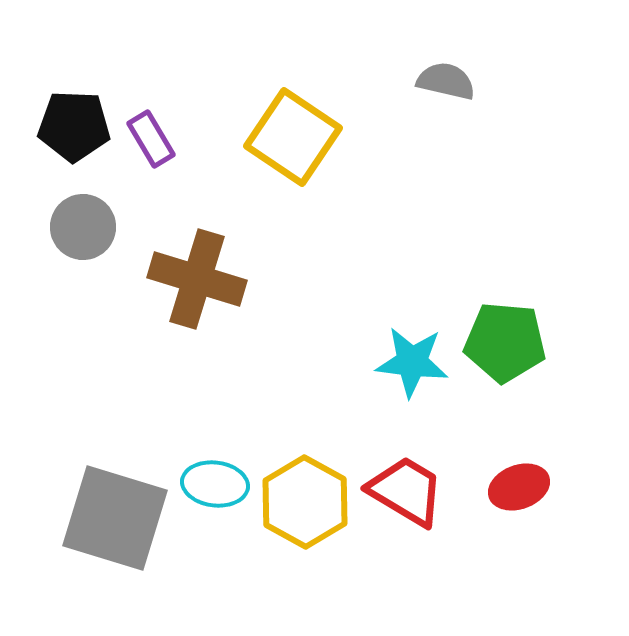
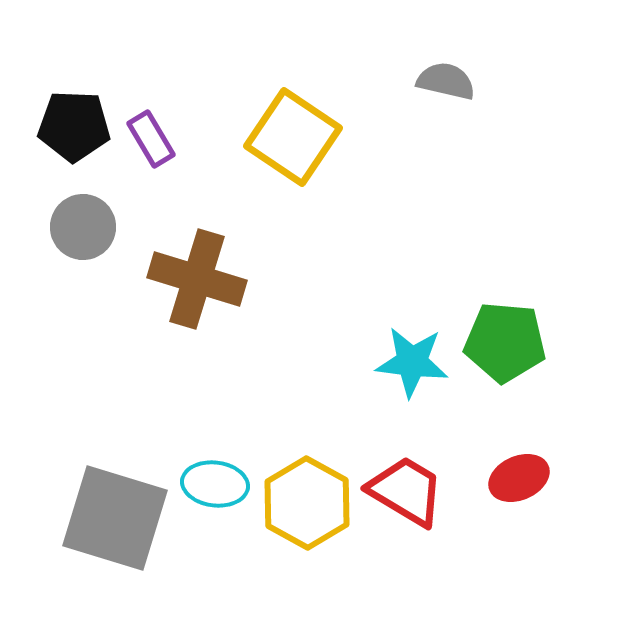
red ellipse: moved 9 px up; rotated 4 degrees counterclockwise
yellow hexagon: moved 2 px right, 1 px down
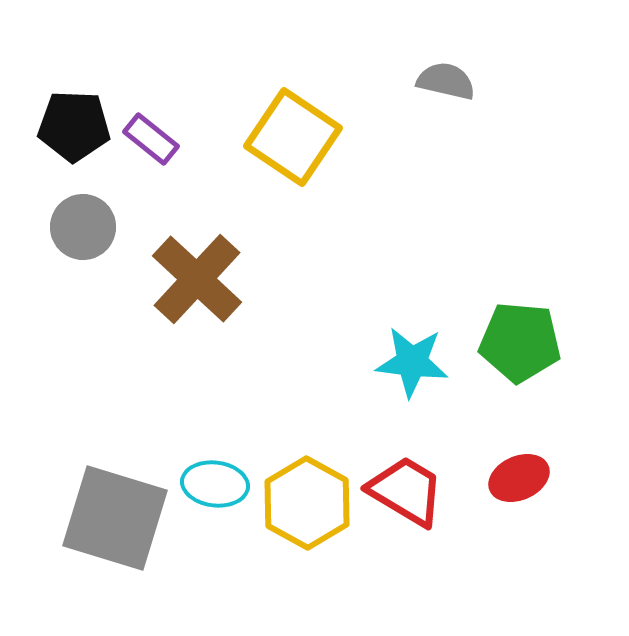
purple rectangle: rotated 20 degrees counterclockwise
brown cross: rotated 26 degrees clockwise
green pentagon: moved 15 px right
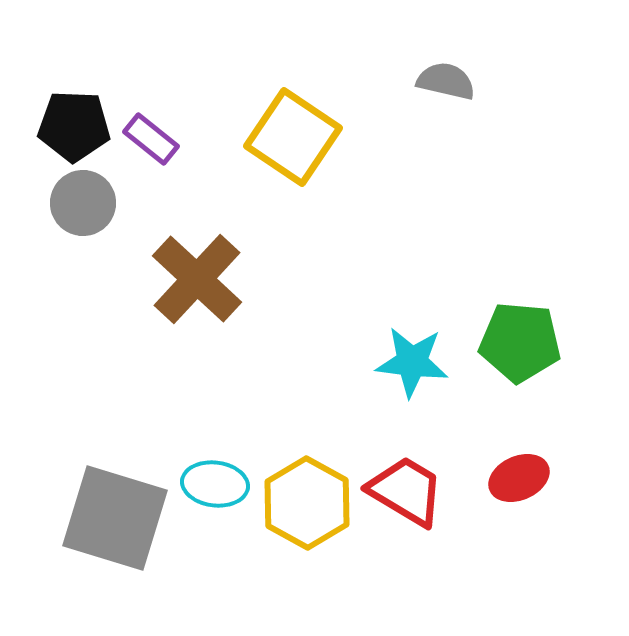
gray circle: moved 24 px up
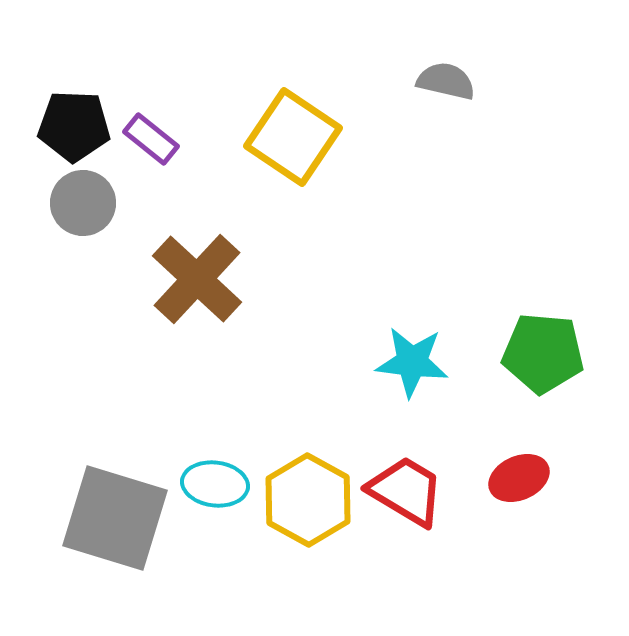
green pentagon: moved 23 px right, 11 px down
yellow hexagon: moved 1 px right, 3 px up
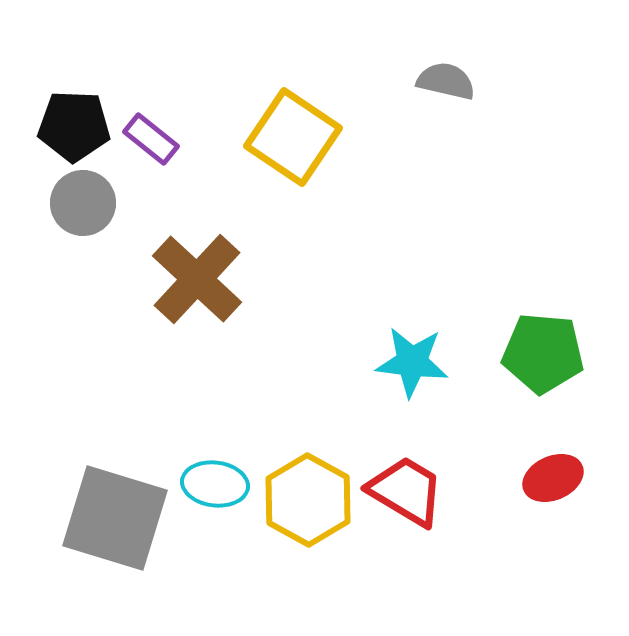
red ellipse: moved 34 px right
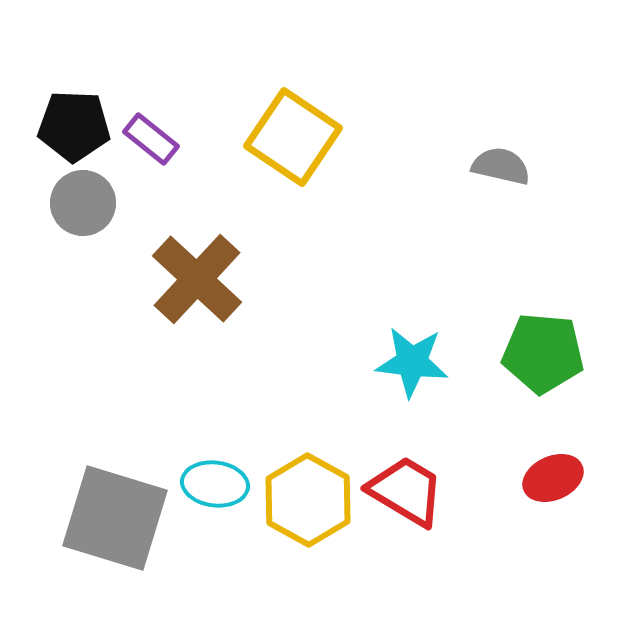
gray semicircle: moved 55 px right, 85 px down
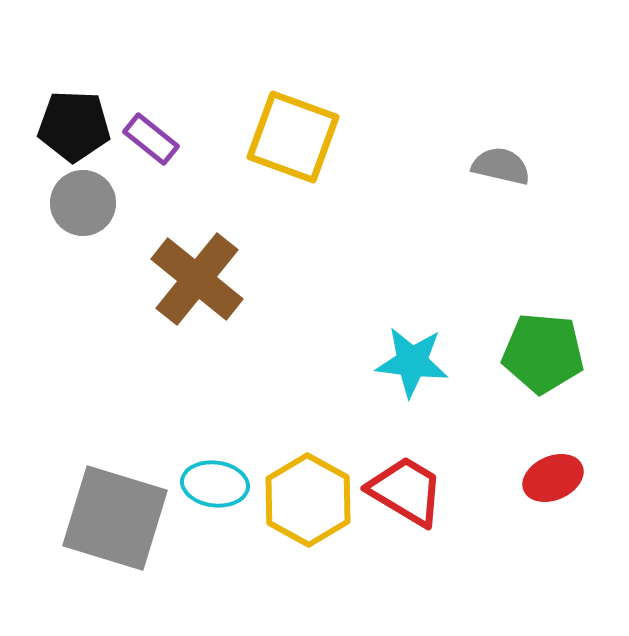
yellow square: rotated 14 degrees counterclockwise
brown cross: rotated 4 degrees counterclockwise
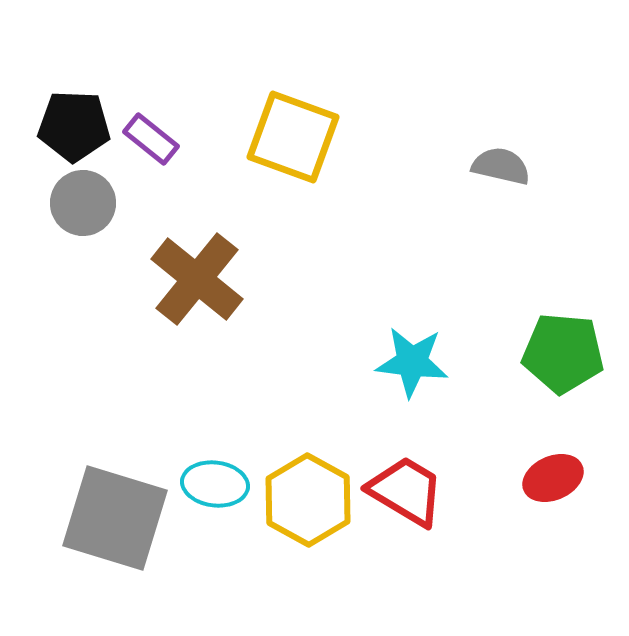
green pentagon: moved 20 px right
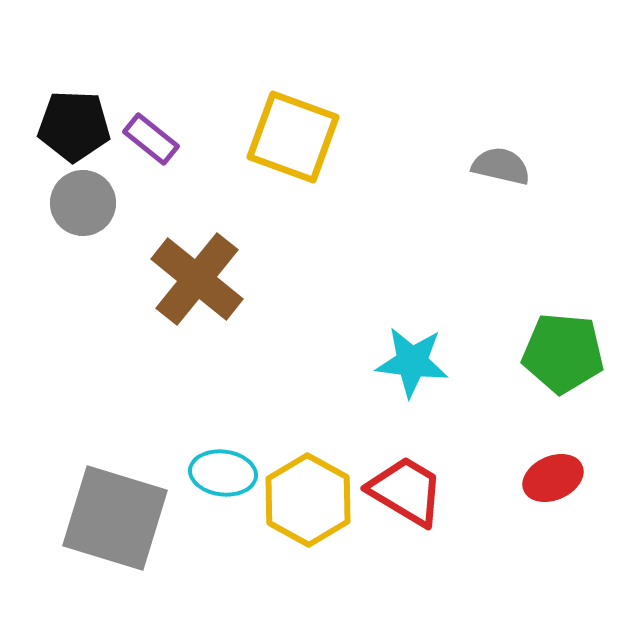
cyan ellipse: moved 8 px right, 11 px up
